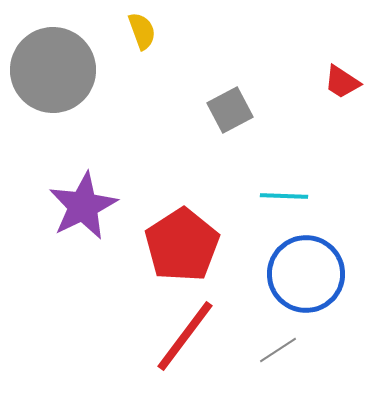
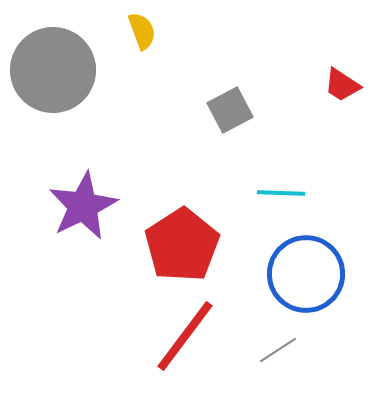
red trapezoid: moved 3 px down
cyan line: moved 3 px left, 3 px up
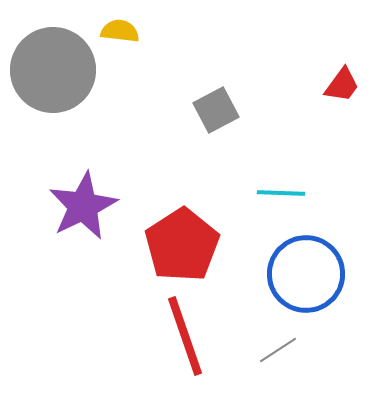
yellow semicircle: moved 22 px left; rotated 63 degrees counterclockwise
red trapezoid: rotated 87 degrees counterclockwise
gray square: moved 14 px left
red line: rotated 56 degrees counterclockwise
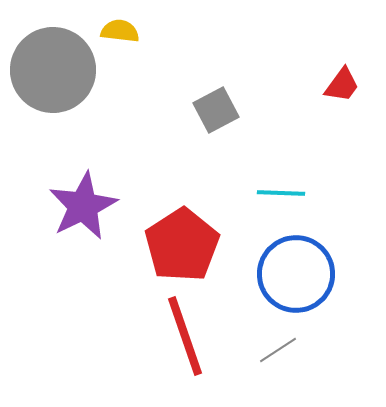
blue circle: moved 10 px left
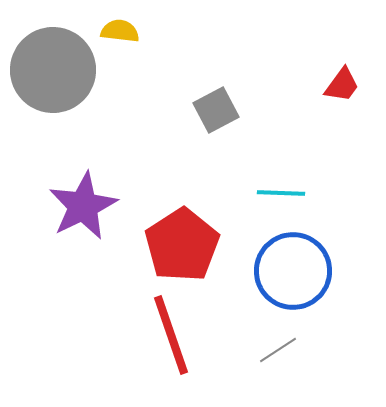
blue circle: moved 3 px left, 3 px up
red line: moved 14 px left, 1 px up
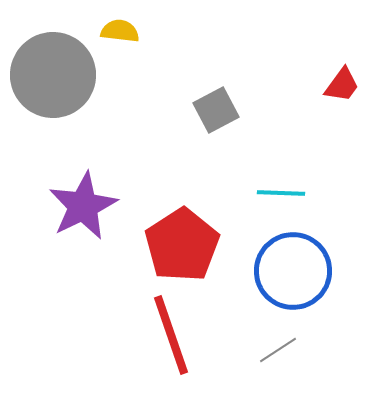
gray circle: moved 5 px down
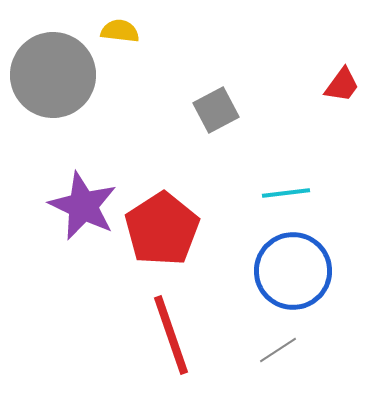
cyan line: moved 5 px right; rotated 9 degrees counterclockwise
purple star: rotated 20 degrees counterclockwise
red pentagon: moved 20 px left, 16 px up
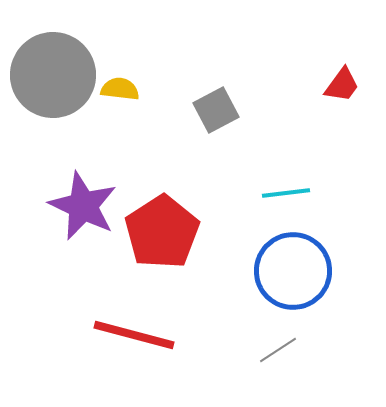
yellow semicircle: moved 58 px down
red pentagon: moved 3 px down
red line: moved 37 px left; rotated 56 degrees counterclockwise
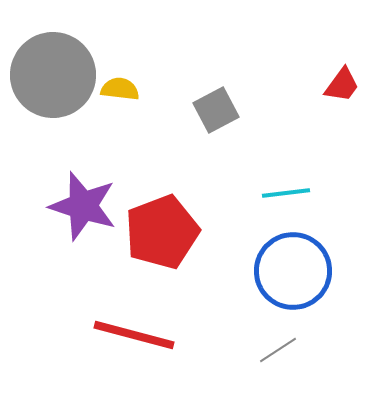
purple star: rotated 8 degrees counterclockwise
red pentagon: rotated 12 degrees clockwise
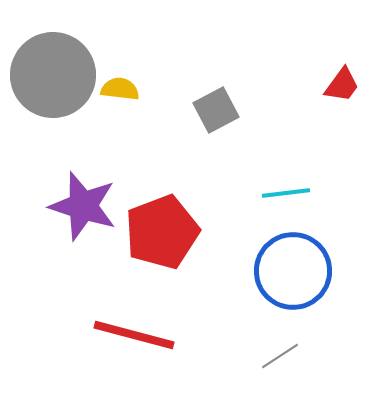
gray line: moved 2 px right, 6 px down
